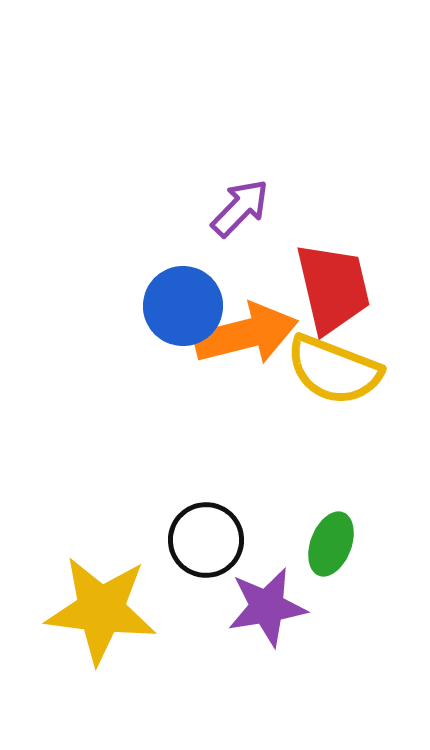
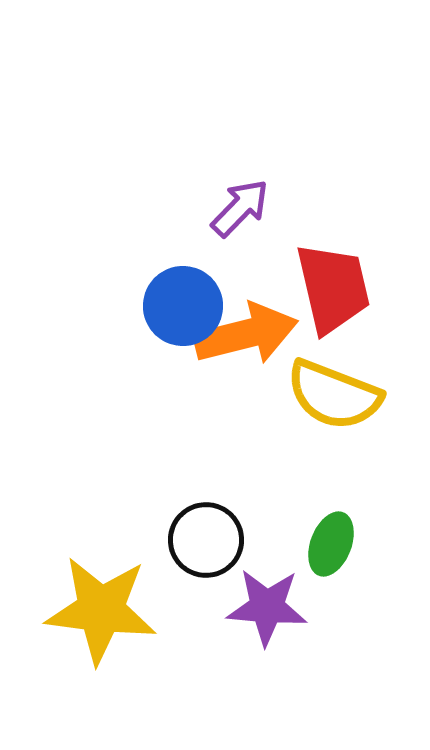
yellow semicircle: moved 25 px down
purple star: rotated 14 degrees clockwise
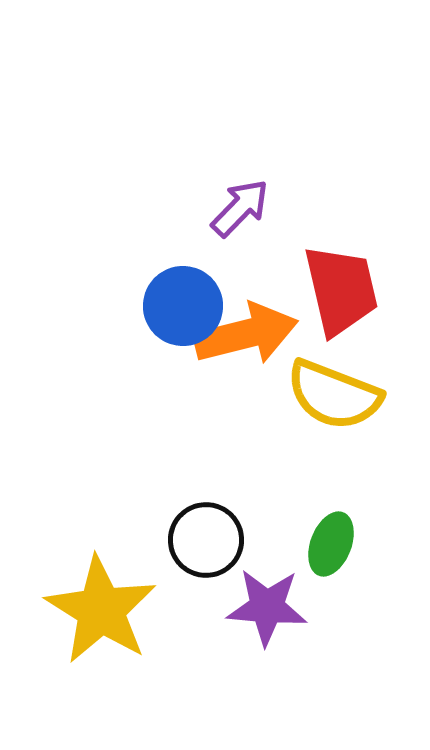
red trapezoid: moved 8 px right, 2 px down
yellow star: rotated 25 degrees clockwise
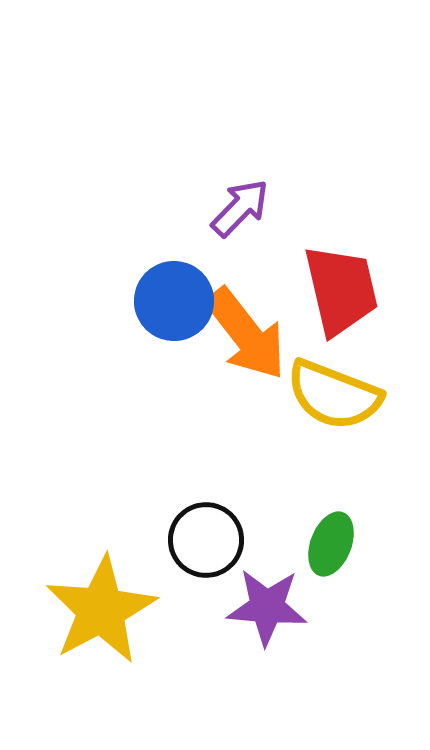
blue circle: moved 9 px left, 5 px up
orange arrow: rotated 66 degrees clockwise
yellow star: rotated 12 degrees clockwise
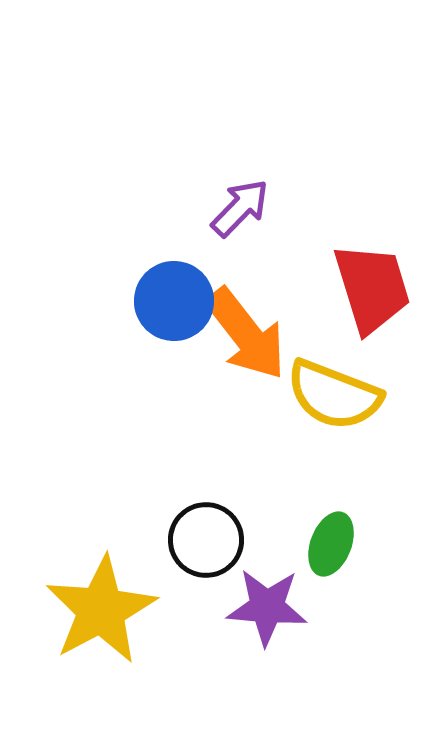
red trapezoid: moved 31 px right, 2 px up; rotated 4 degrees counterclockwise
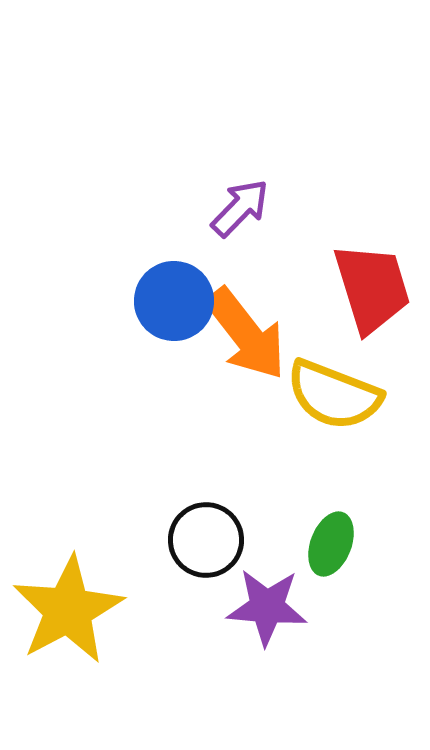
yellow star: moved 33 px left
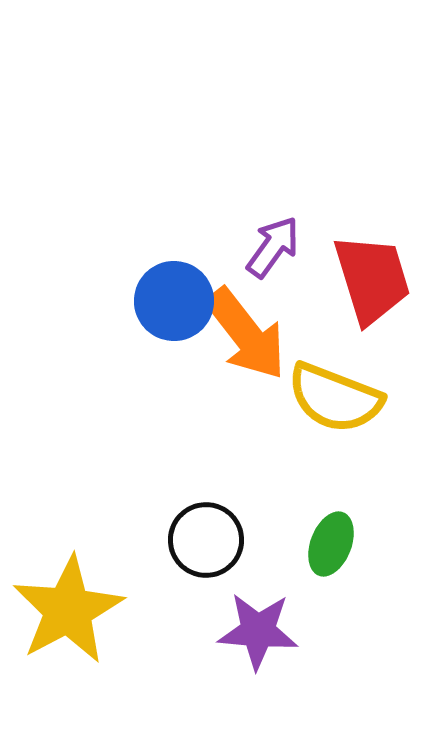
purple arrow: moved 33 px right, 39 px down; rotated 8 degrees counterclockwise
red trapezoid: moved 9 px up
yellow semicircle: moved 1 px right, 3 px down
purple star: moved 9 px left, 24 px down
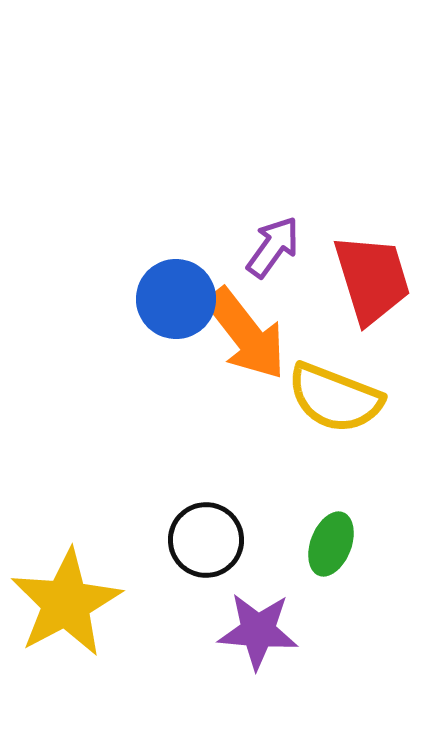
blue circle: moved 2 px right, 2 px up
yellow star: moved 2 px left, 7 px up
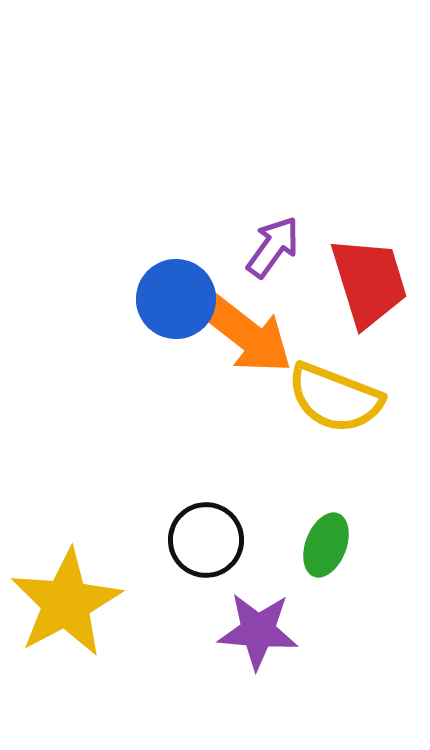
red trapezoid: moved 3 px left, 3 px down
orange arrow: rotated 14 degrees counterclockwise
green ellipse: moved 5 px left, 1 px down
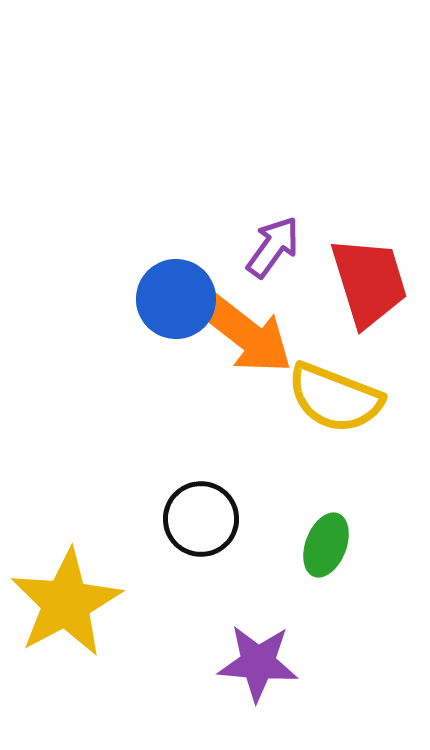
black circle: moved 5 px left, 21 px up
purple star: moved 32 px down
